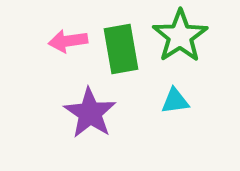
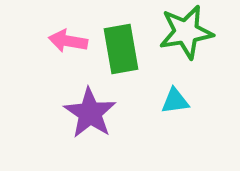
green star: moved 6 px right, 4 px up; rotated 24 degrees clockwise
pink arrow: rotated 18 degrees clockwise
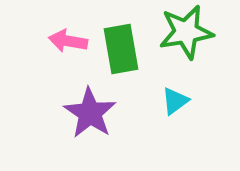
cyan triangle: rotated 28 degrees counterclockwise
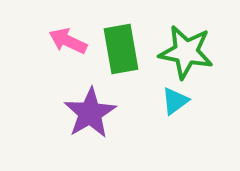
green star: moved 20 px down; rotated 20 degrees clockwise
pink arrow: rotated 15 degrees clockwise
purple star: rotated 8 degrees clockwise
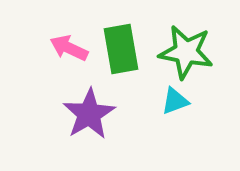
pink arrow: moved 1 px right, 7 px down
cyan triangle: rotated 16 degrees clockwise
purple star: moved 1 px left, 1 px down
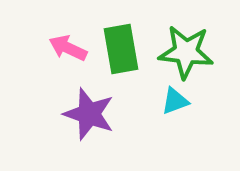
pink arrow: moved 1 px left
green star: rotated 4 degrees counterclockwise
purple star: rotated 22 degrees counterclockwise
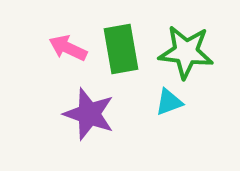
cyan triangle: moved 6 px left, 1 px down
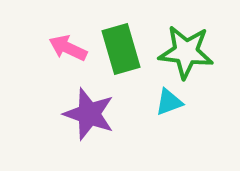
green rectangle: rotated 6 degrees counterclockwise
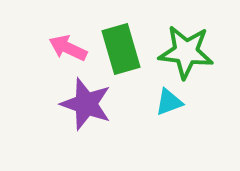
purple star: moved 3 px left, 10 px up
